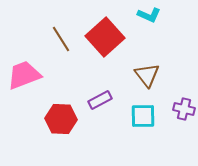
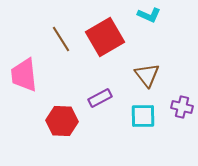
red square: rotated 12 degrees clockwise
pink trapezoid: rotated 75 degrees counterclockwise
purple rectangle: moved 2 px up
purple cross: moved 2 px left, 2 px up
red hexagon: moved 1 px right, 2 px down
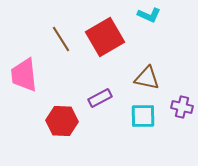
brown triangle: moved 3 px down; rotated 40 degrees counterclockwise
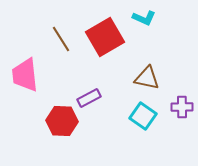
cyan L-shape: moved 5 px left, 3 px down
pink trapezoid: moved 1 px right
purple rectangle: moved 11 px left
purple cross: rotated 15 degrees counterclockwise
cyan square: rotated 36 degrees clockwise
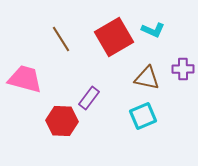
cyan L-shape: moved 9 px right, 12 px down
red square: moved 9 px right
pink trapezoid: moved 4 px down; rotated 111 degrees clockwise
purple rectangle: rotated 25 degrees counterclockwise
purple cross: moved 1 px right, 38 px up
cyan square: rotated 32 degrees clockwise
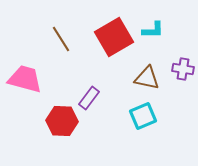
cyan L-shape: rotated 25 degrees counterclockwise
purple cross: rotated 10 degrees clockwise
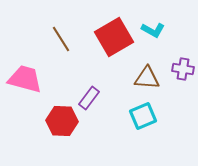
cyan L-shape: rotated 30 degrees clockwise
brown triangle: rotated 8 degrees counterclockwise
